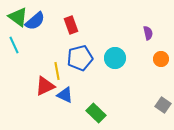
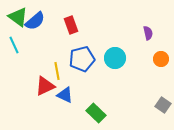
blue pentagon: moved 2 px right, 1 px down
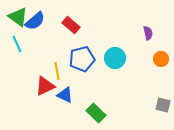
red rectangle: rotated 30 degrees counterclockwise
cyan line: moved 3 px right, 1 px up
gray square: rotated 21 degrees counterclockwise
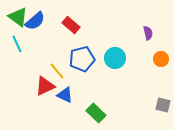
yellow line: rotated 30 degrees counterclockwise
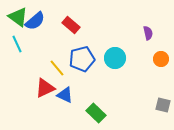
yellow line: moved 3 px up
red triangle: moved 2 px down
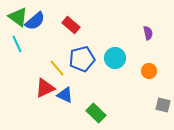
orange circle: moved 12 px left, 12 px down
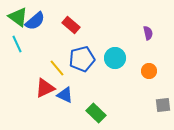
gray square: rotated 21 degrees counterclockwise
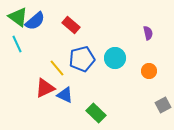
gray square: rotated 21 degrees counterclockwise
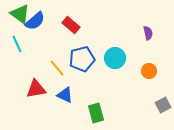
green triangle: moved 2 px right, 3 px up
red triangle: moved 9 px left, 1 px down; rotated 15 degrees clockwise
green rectangle: rotated 30 degrees clockwise
